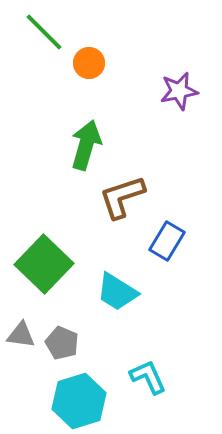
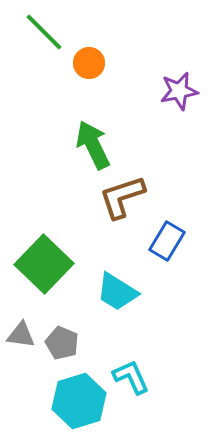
green arrow: moved 7 px right; rotated 42 degrees counterclockwise
cyan L-shape: moved 17 px left
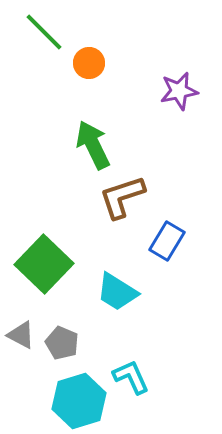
gray triangle: rotated 20 degrees clockwise
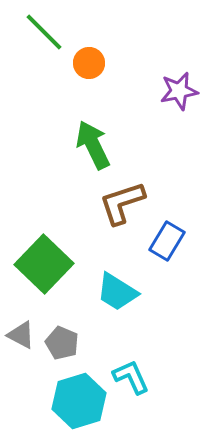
brown L-shape: moved 6 px down
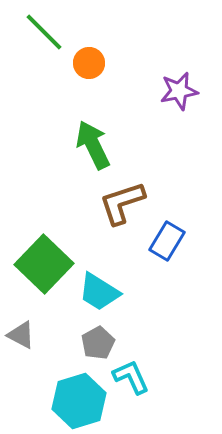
cyan trapezoid: moved 18 px left
gray pentagon: moved 36 px right; rotated 20 degrees clockwise
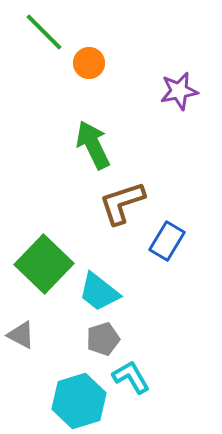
cyan trapezoid: rotated 6 degrees clockwise
gray pentagon: moved 5 px right, 4 px up; rotated 12 degrees clockwise
cyan L-shape: rotated 6 degrees counterclockwise
